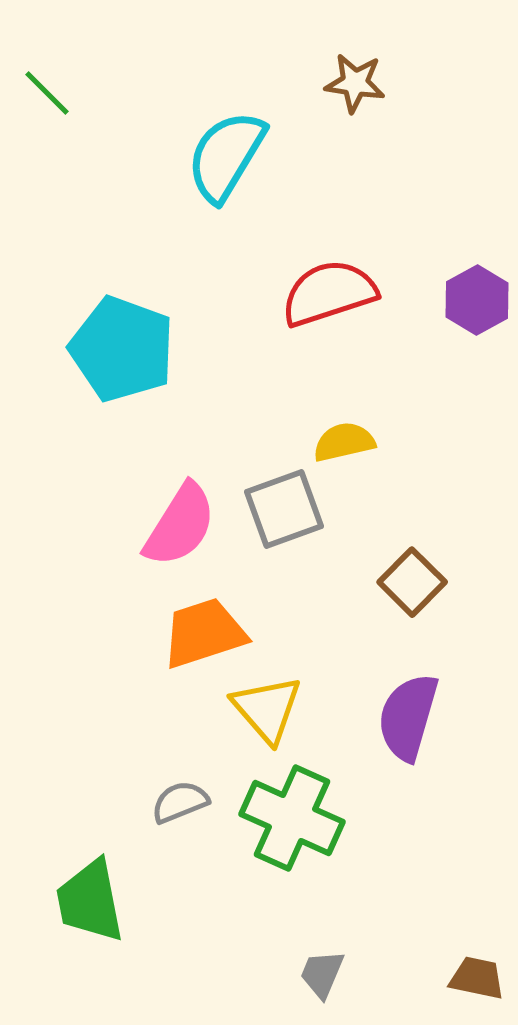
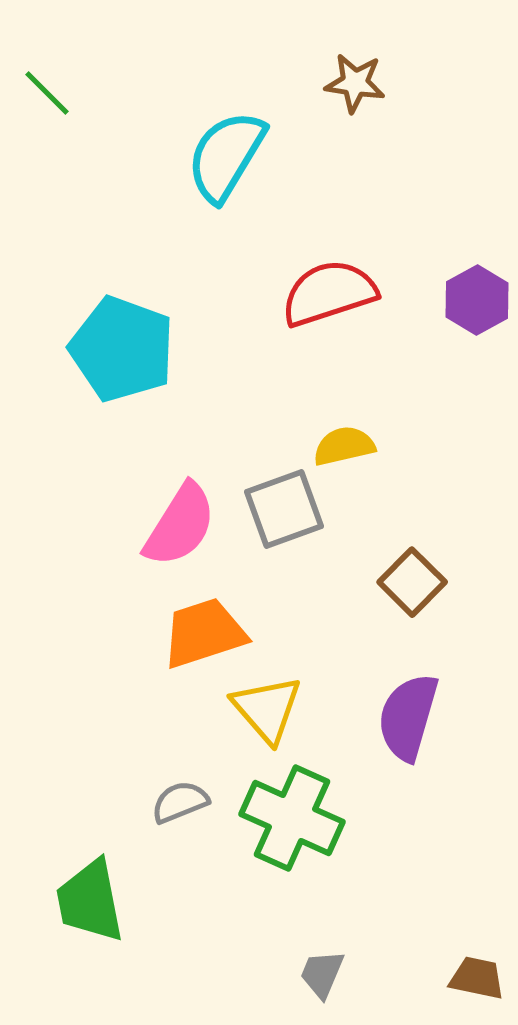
yellow semicircle: moved 4 px down
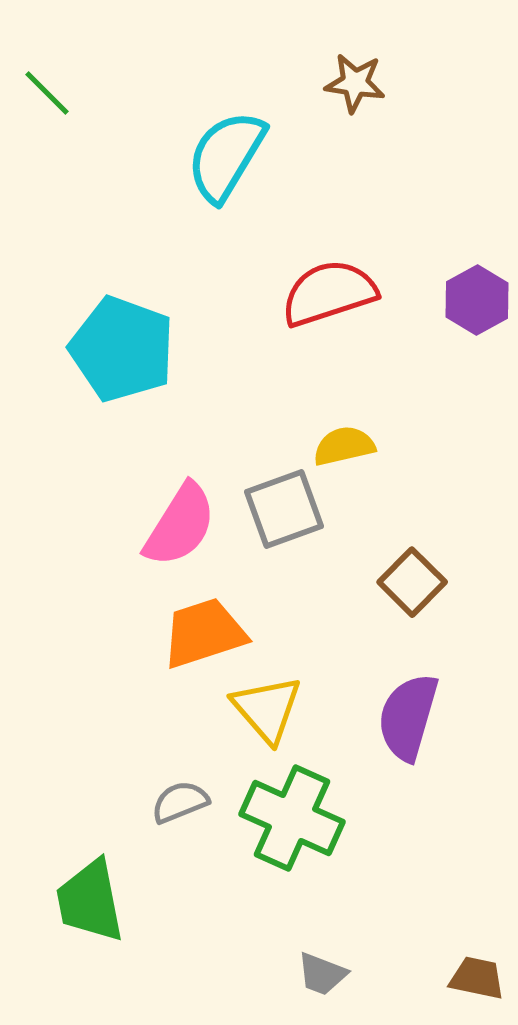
gray trapezoid: rotated 92 degrees counterclockwise
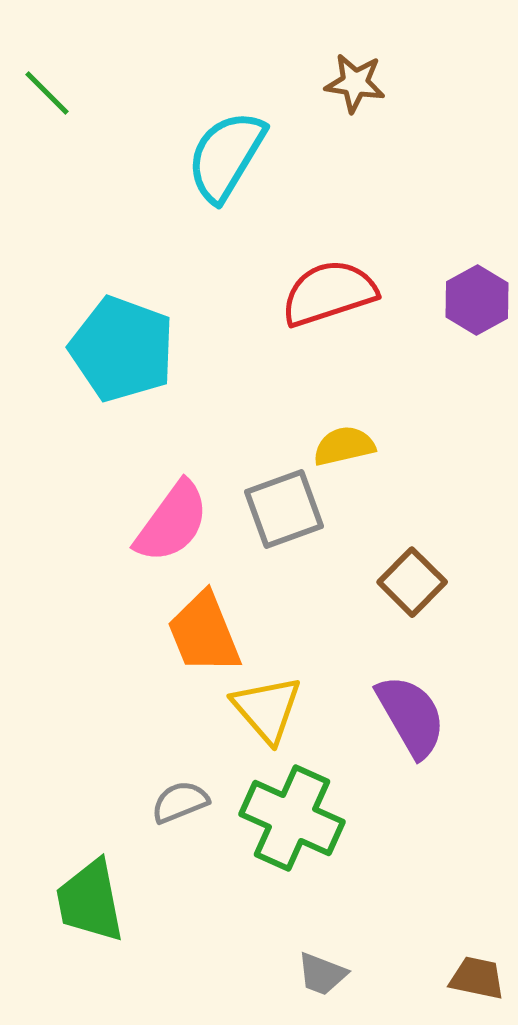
pink semicircle: moved 8 px left, 3 px up; rotated 4 degrees clockwise
orange trapezoid: rotated 94 degrees counterclockwise
purple semicircle: moved 3 px right, 1 px up; rotated 134 degrees clockwise
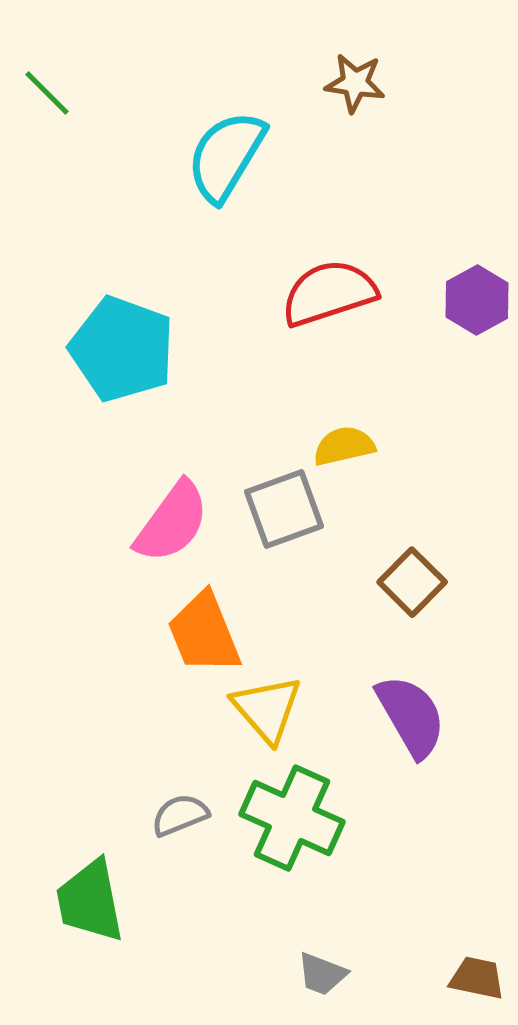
gray semicircle: moved 13 px down
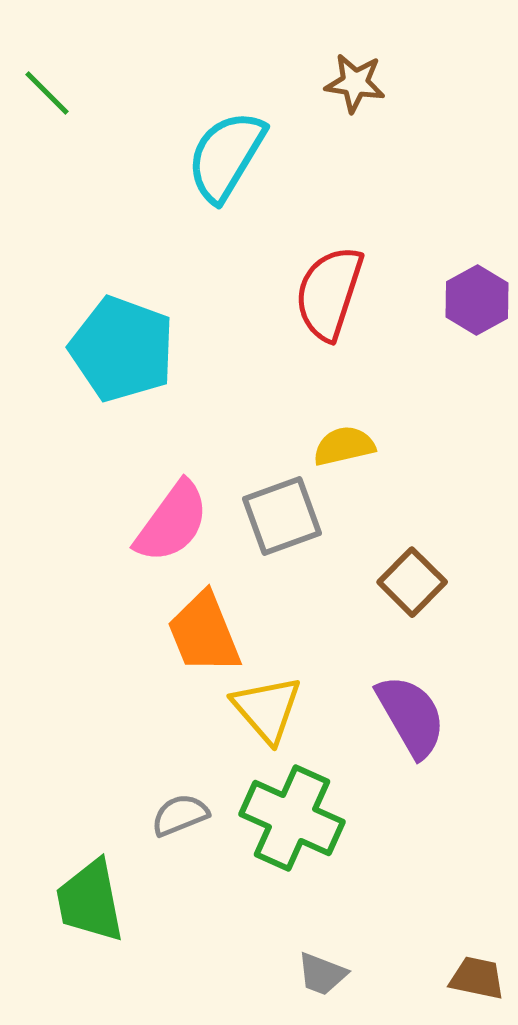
red semicircle: rotated 54 degrees counterclockwise
gray square: moved 2 px left, 7 px down
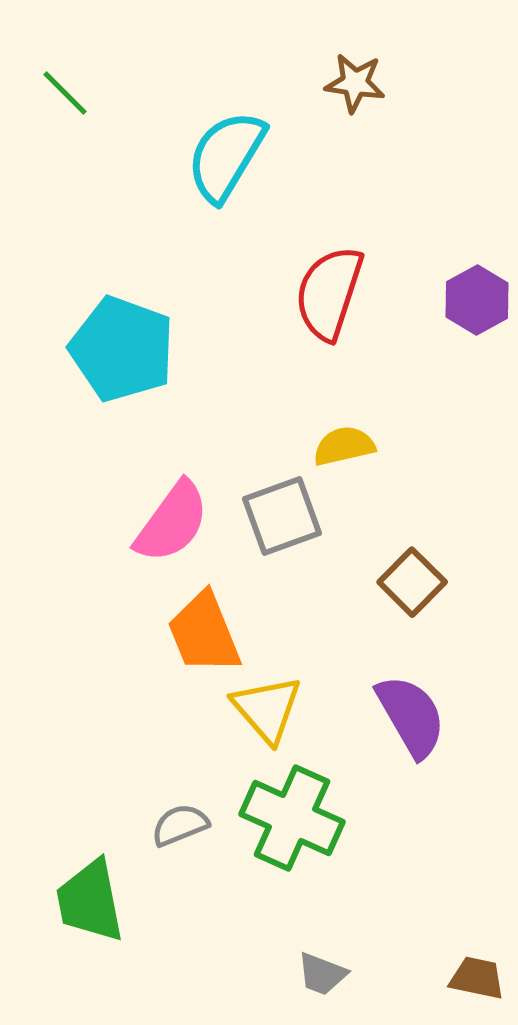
green line: moved 18 px right
gray semicircle: moved 10 px down
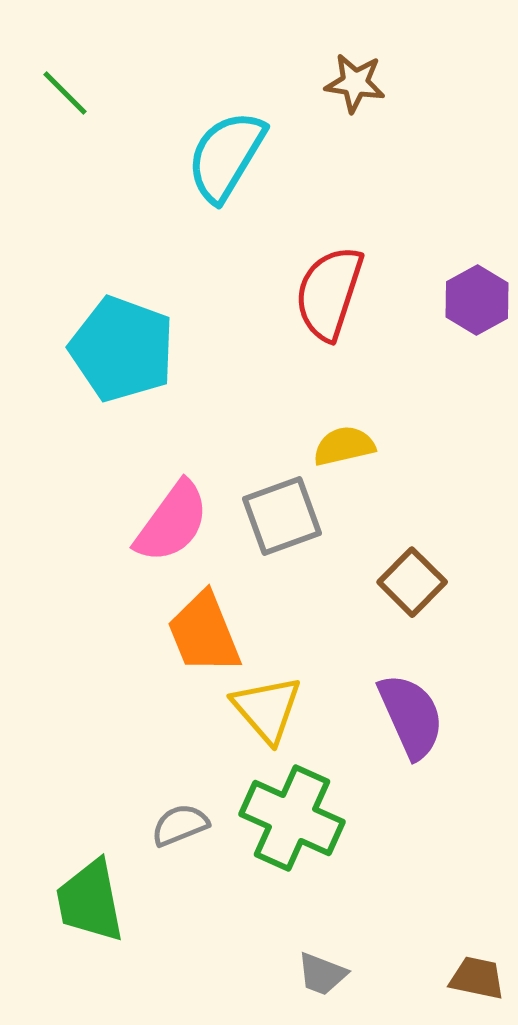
purple semicircle: rotated 6 degrees clockwise
